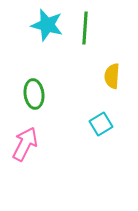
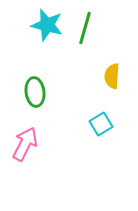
green line: rotated 12 degrees clockwise
green ellipse: moved 1 px right, 2 px up
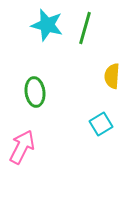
pink arrow: moved 3 px left, 3 px down
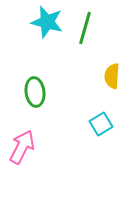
cyan star: moved 3 px up
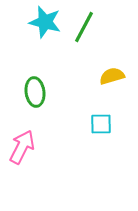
cyan star: moved 2 px left
green line: moved 1 px left, 1 px up; rotated 12 degrees clockwise
yellow semicircle: rotated 70 degrees clockwise
cyan square: rotated 30 degrees clockwise
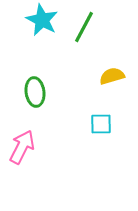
cyan star: moved 3 px left, 2 px up; rotated 12 degrees clockwise
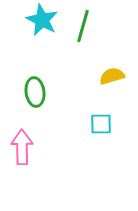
green line: moved 1 px left, 1 px up; rotated 12 degrees counterclockwise
pink arrow: rotated 28 degrees counterclockwise
